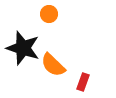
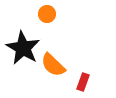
orange circle: moved 2 px left
black star: rotated 12 degrees clockwise
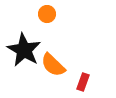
black star: moved 1 px right, 2 px down
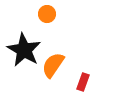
orange semicircle: rotated 80 degrees clockwise
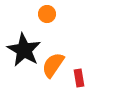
red rectangle: moved 4 px left, 4 px up; rotated 30 degrees counterclockwise
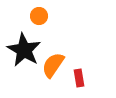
orange circle: moved 8 px left, 2 px down
